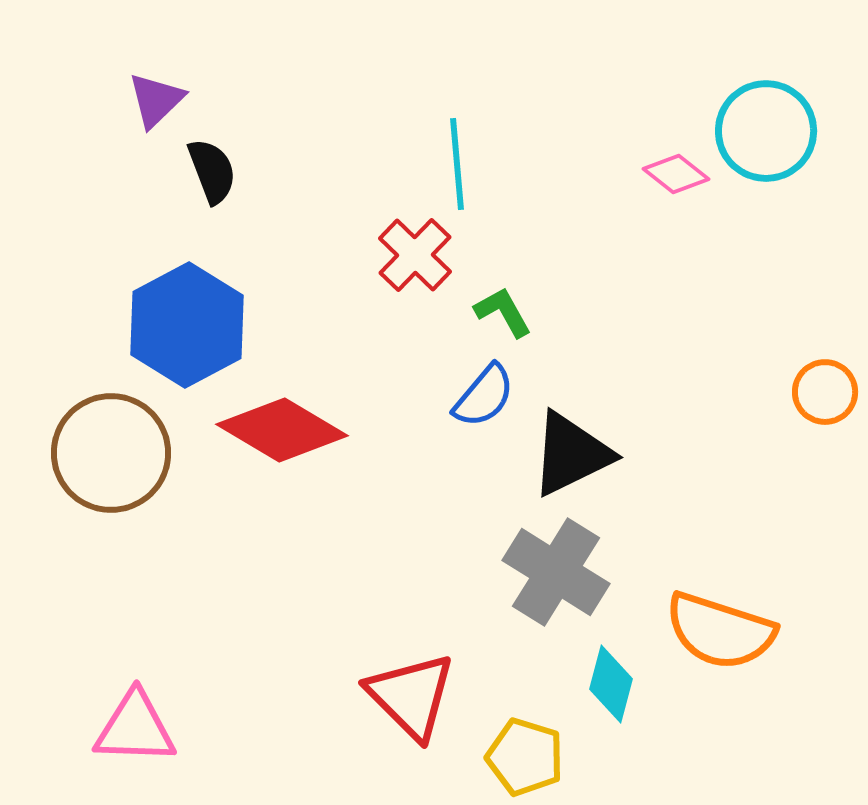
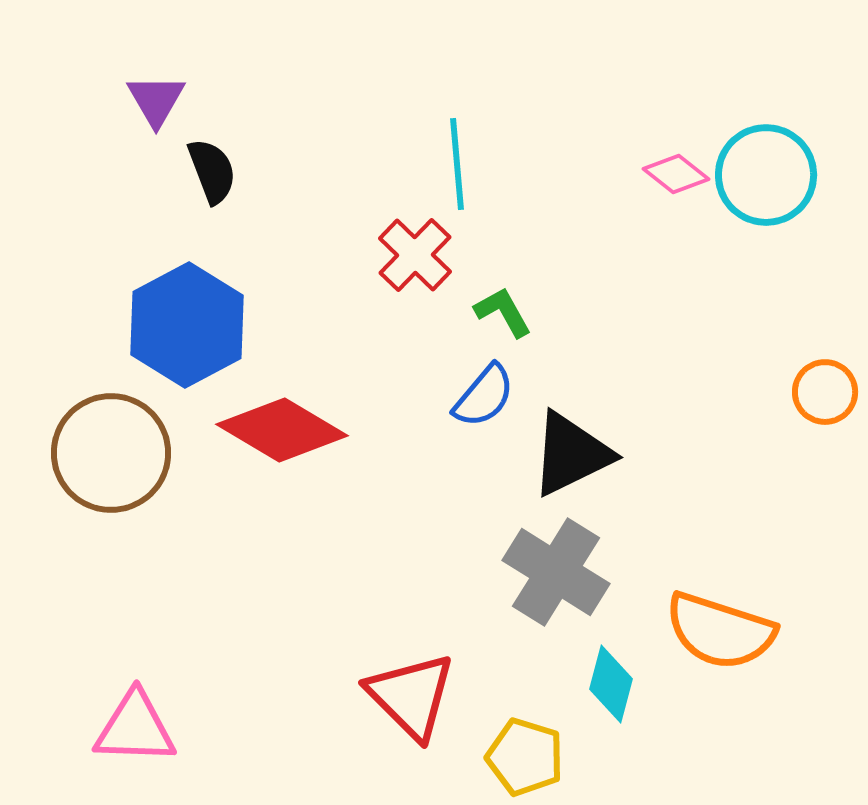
purple triangle: rotated 16 degrees counterclockwise
cyan circle: moved 44 px down
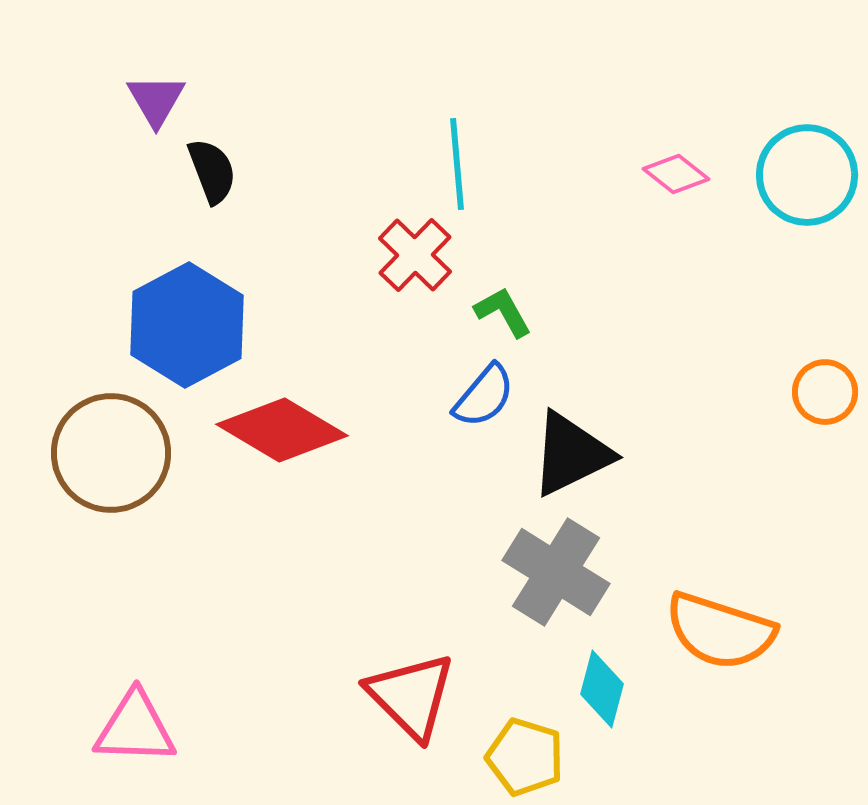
cyan circle: moved 41 px right
cyan diamond: moved 9 px left, 5 px down
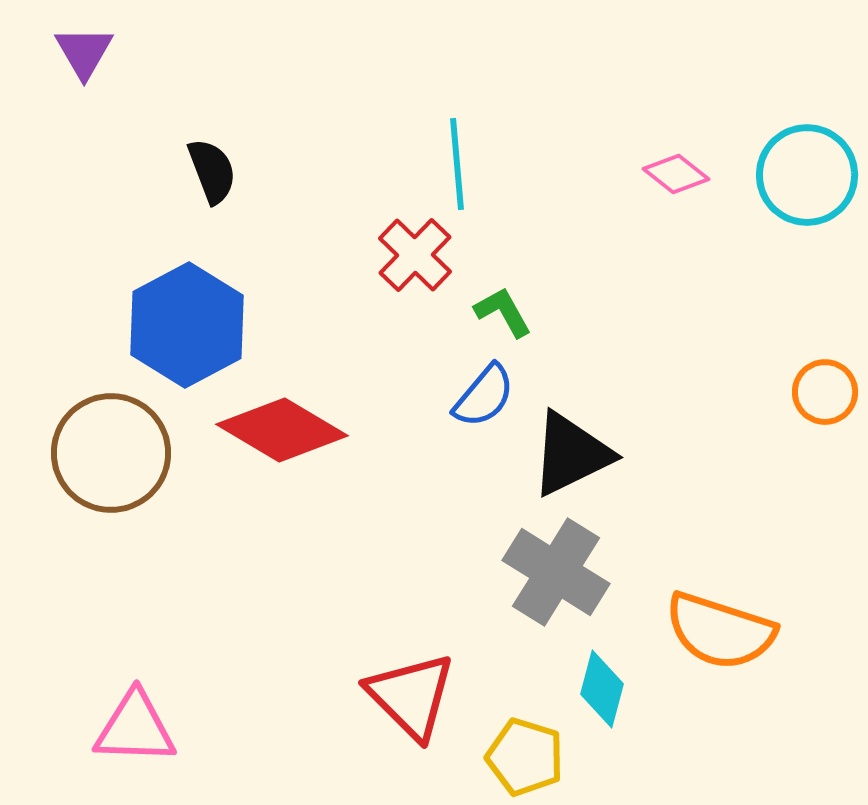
purple triangle: moved 72 px left, 48 px up
